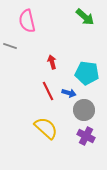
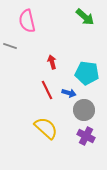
red line: moved 1 px left, 1 px up
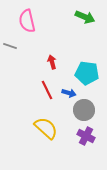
green arrow: rotated 18 degrees counterclockwise
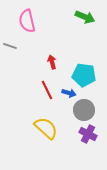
cyan pentagon: moved 3 px left, 2 px down
purple cross: moved 2 px right, 2 px up
